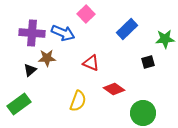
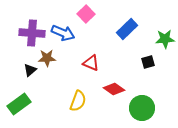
green circle: moved 1 px left, 5 px up
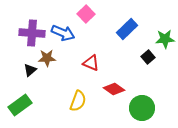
black square: moved 5 px up; rotated 24 degrees counterclockwise
green rectangle: moved 1 px right, 1 px down
